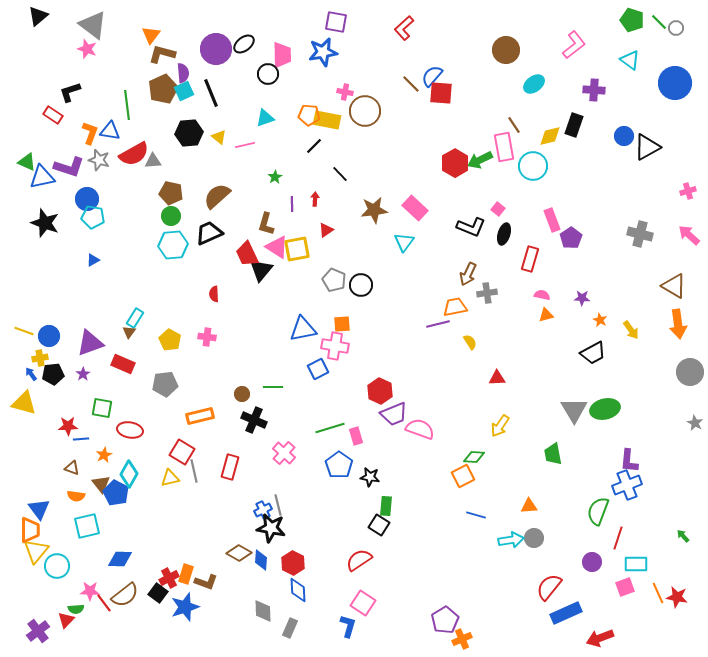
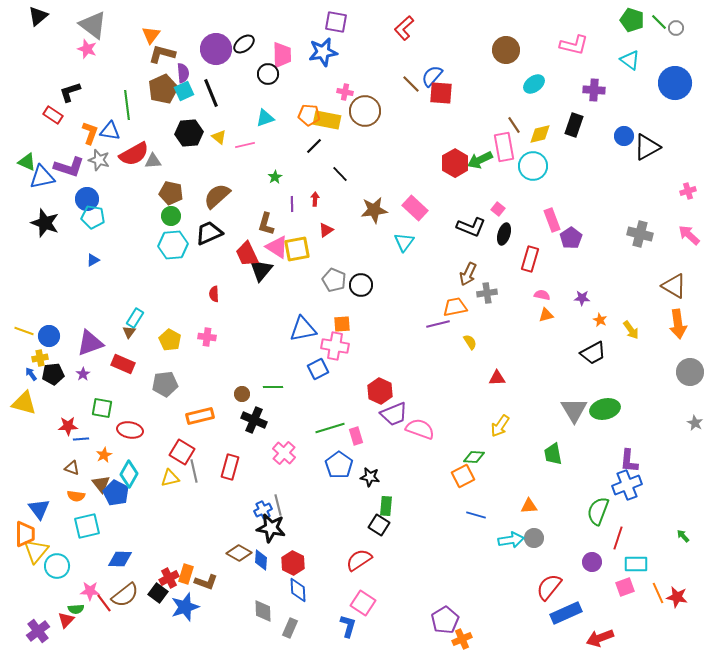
pink L-shape at (574, 45): rotated 52 degrees clockwise
yellow diamond at (550, 136): moved 10 px left, 2 px up
orange trapezoid at (30, 530): moved 5 px left, 4 px down
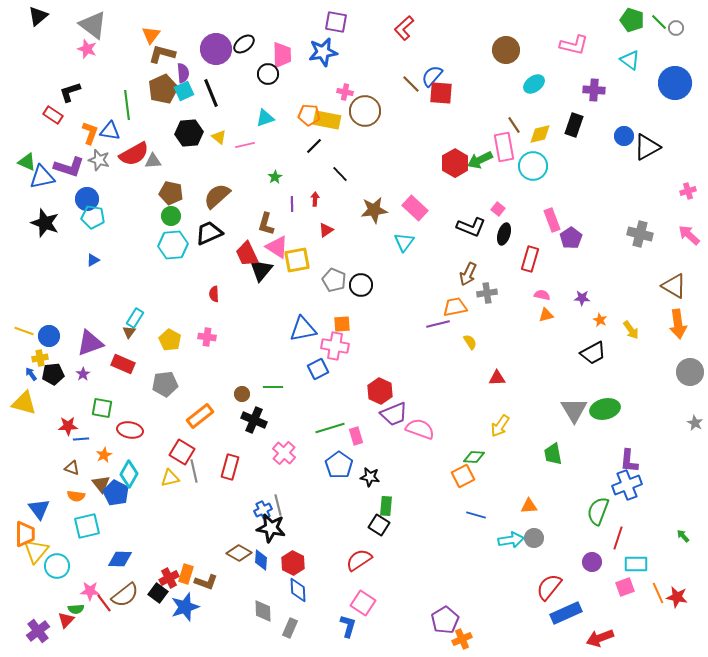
yellow square at (297, 249): moved 11 px down
orange rectangle at (200, 416): rotated 24 degrees counterclockwise
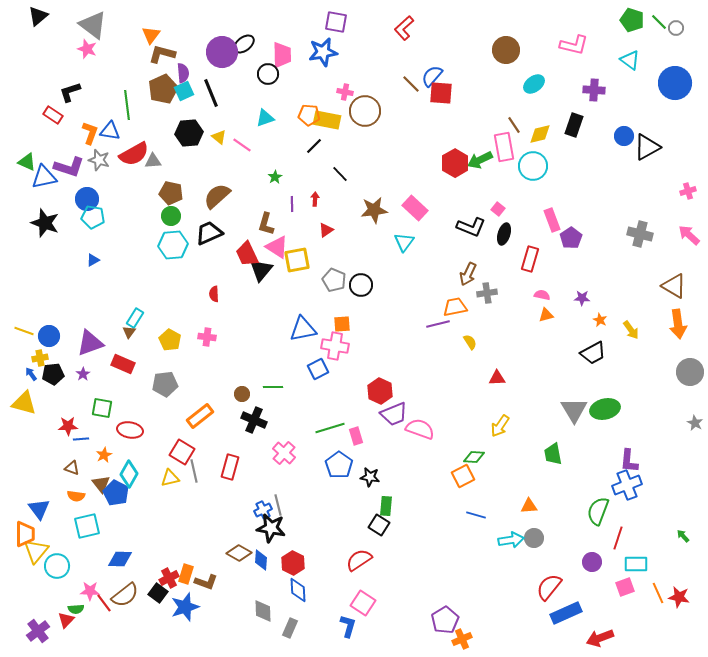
purple circle at (216, 49): moved 6 px right, 3 px down
pink line at (245, 145): moved 3 px left; rotated 48 degrees clockwise
blue triangle at (42, 177): moved 2 px right
red star at (677, 597): moved 2 px right
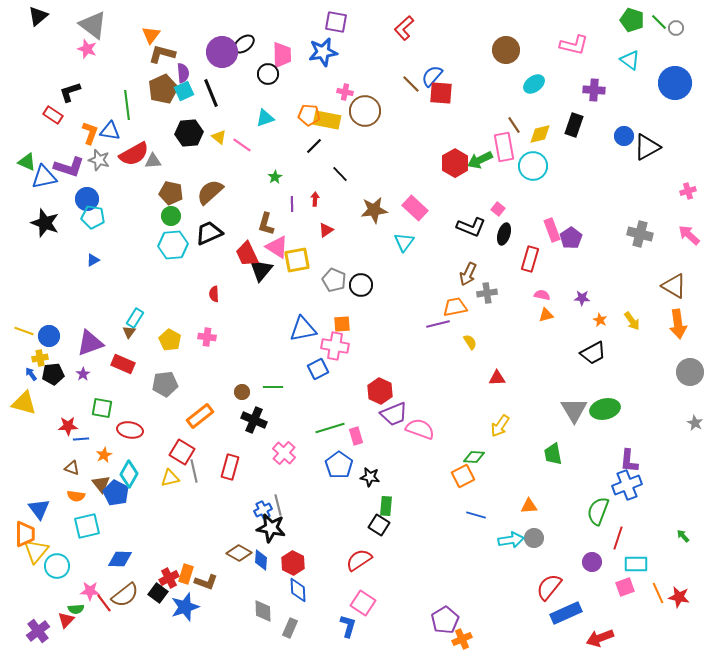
brown semicircle at (217, 196): moved 7 px left, 4 px up
pink rectangle at (552, 220): moved 10 px down
yellow arrow at (631, 330): moved 1 px right, 9 px up
brown circle at (242, 394): moved 2 px up
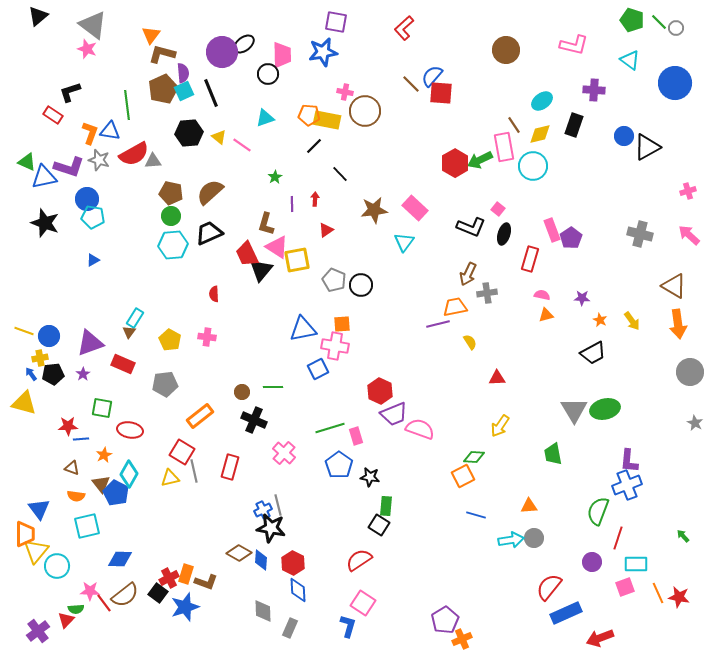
cyan ellipse at (534, 84): moved 8 px right, 17 px down
